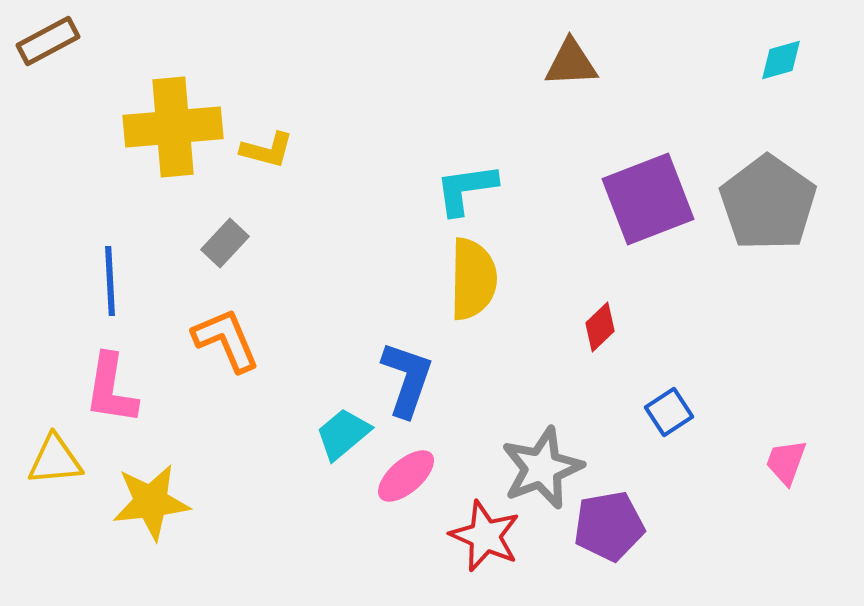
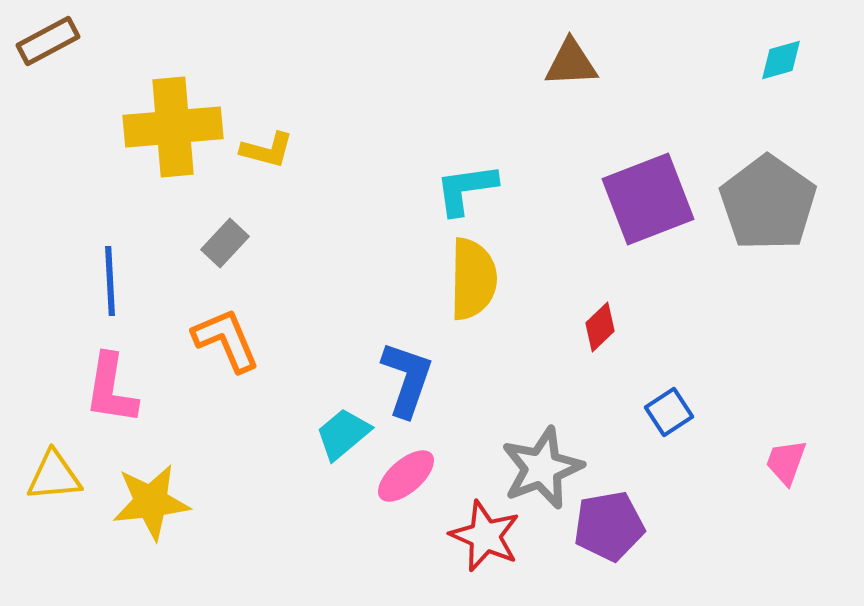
yellow triangle: moved 1 px left, 16 px down
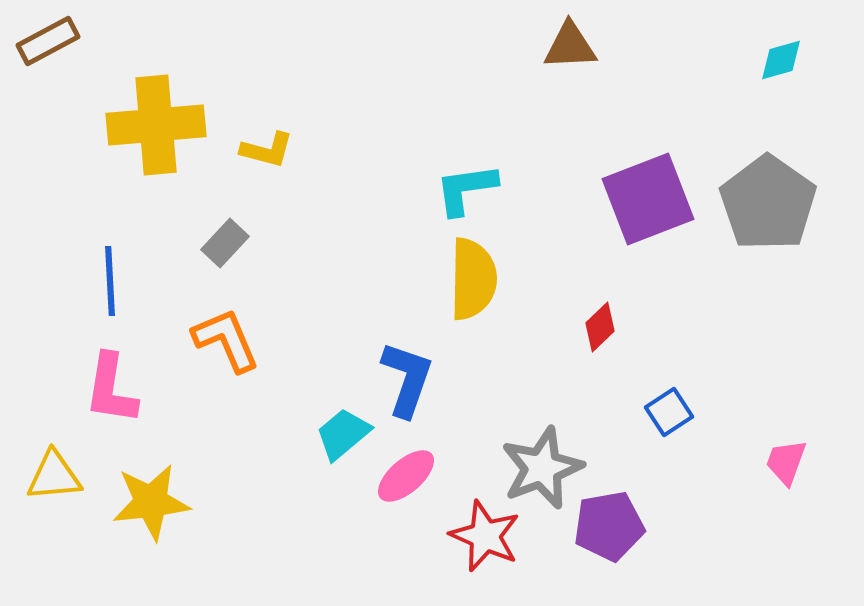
brown triangle: moved 1 px left, 17 px up
yellow cross: moved 17 px left, 2 px up
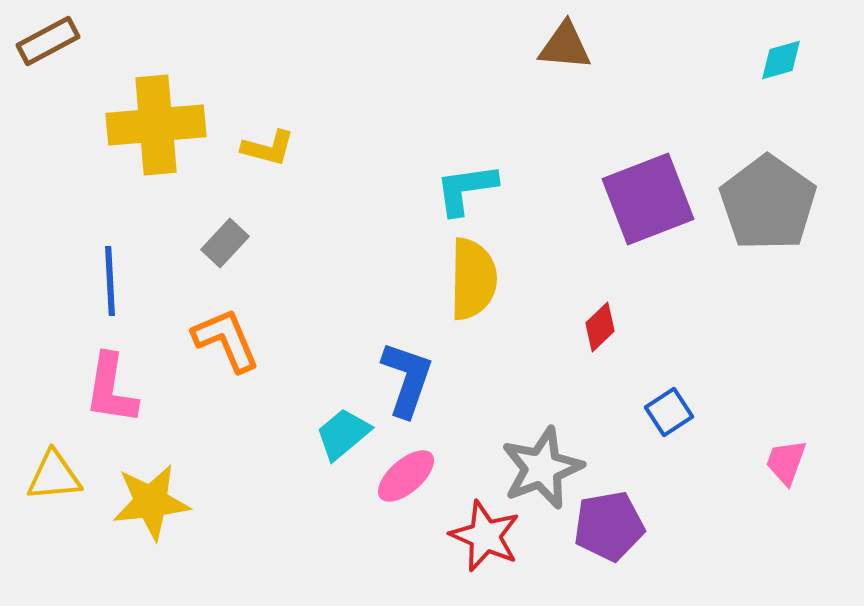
brown triangle: moved 5 px left; rotated 8 degrees clockwise
yellow L-shape: moved 1 px right, 2 px up
